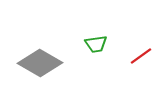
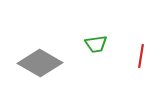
red line: rotated 45 degrees counterclockwise
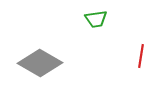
green trapezoid: moved 25 px up
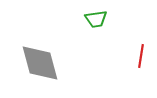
gray diamond: rotated 45 degrees clockwise
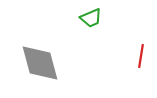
green trapezoid: moved 5 px left, 1 px up; rotated 15 degrees counterclockwise
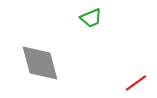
red line: moved 5 px left, 27 px down; rotated 45 degrees clockwise
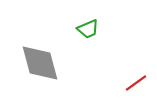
green trapezoid: moved 3 px left, 11 px down
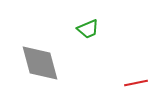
red line: rotated 25 degrees clockwise
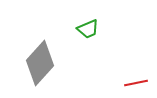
gray diamond: rotated 57 degrees clockwise
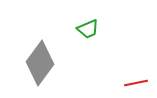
gray diamond: rotated 6 degrees counterclockwise
